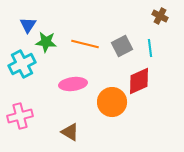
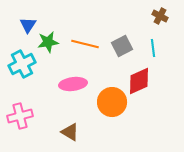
green star: moved 2 px right; rotated 15 degrees counterclockwise
cyan line: moved 3 px right
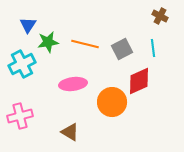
gray square: moved 3 px down
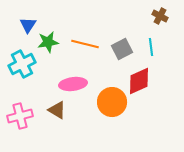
cyan line: moved 2 px left, 1 px up
brown triangle: moved 13 px left, 22 px up
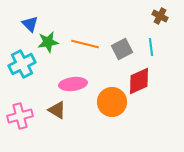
blue triangle: moved 2 px right, 1 px up; rotated 18 degrees counterclockwise
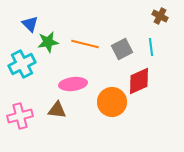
brown triangle: rotated 24 degrees counterclockwise
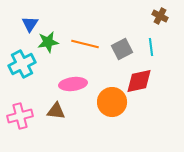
blue triangle: rotated 18 degrees clockwise
red diamond: rotated 12 degrees clockwise
brown triangle: moved 1 px left, 1 px down
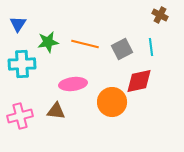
brown cross: moved 1 px up
blue triangle: moved 12 px left
cyan cross: rotated 24 degrees clockwise
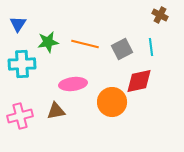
brown triangle: rotated 18 degrees counterclockwise
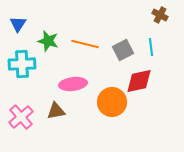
green star: moved 1 px up; rotated 25 degrees clockwise
gray square: moved 1 px right, 1 px down
pink cross: moved 1 px right, 1 px down; rotated 25 degrees counterclockwise
